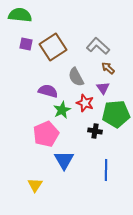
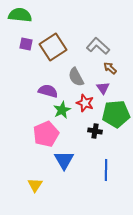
brown arrow: moved 2 px right
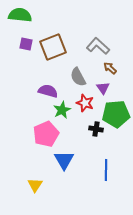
brown square: rotated 12 degrees clockwise
gray semicircle: moved 2 px right
black cross: moved 1 px right, 2 px up
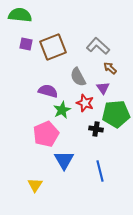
blue line: moved 6 px left, 1 px down; rotated 15 degrees counterclockwise
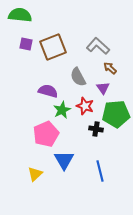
red star: moved 3 px down
yellow triangle: moved 11 px up; rotated 14 degrees clockwise
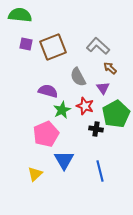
green pentagon: rotated 24 degrees counterclockwise
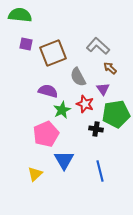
brown square: moved 6 px down
purple triangle: moved 1 px down
red star: moved 2 px up
green pentagon: rotated 20 degrees clockwise
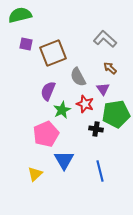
green semicircle: rotated 20 degrees counterclockwise
gray L-shape: moved 7 px right, 7 px up
purple semicircle: rotated 84 degrees counterclockwise
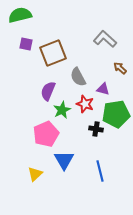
brown arrow: moved 10 px right
purple triangle: rotated 40 degrees counterclockwise
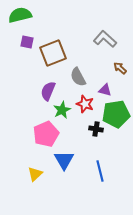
purple square: moved 1 px right, 2 px up
purple triangle: moved 2 px right, 1 px down
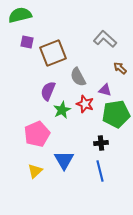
black cross: moved 5 px right, 14 px down; rotated 16 degrees counterclockwise
pink pentagon: moved 9 px left
yellow triangle: moved 3 px up
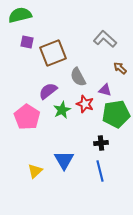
purple semicircle: rotated 30 degrees clockwise
pink pentagon: moved 10 px left, 17 px up; rotated 15 degrees counterclockwise
